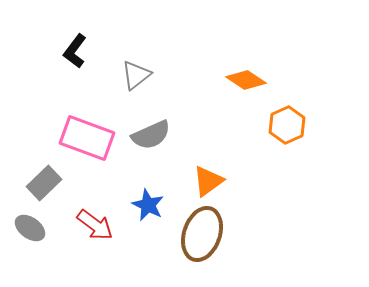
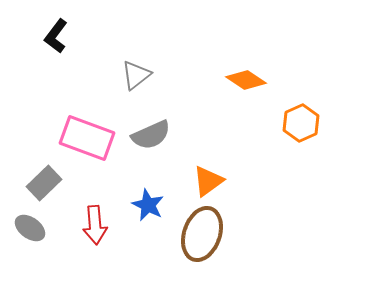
black L-shape: moved 19 px left, 15 px up
orange hexagon: moved 14 px right, 2 px up
red arrow: rotated 48 degrees clockwise
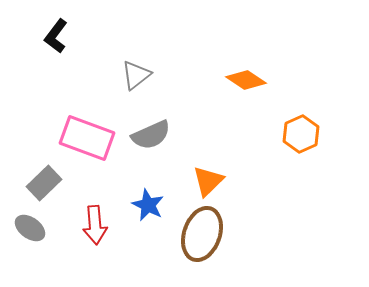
orange hexagon: moved 11 px down
orange triangle: rotated 8 degrees counterclockwise
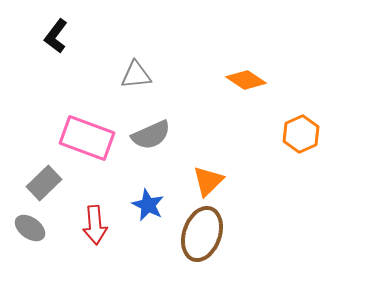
gray triangle: rotated 32 degrees clockwise
